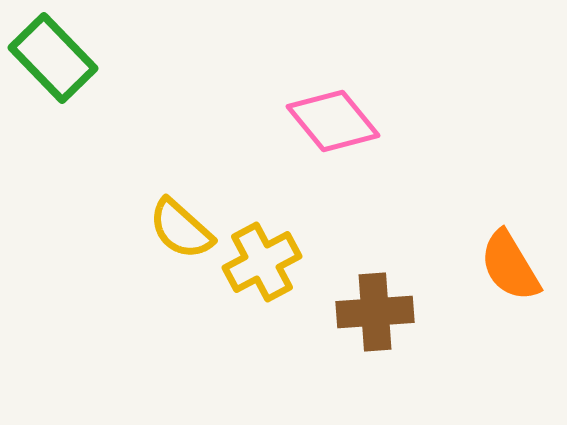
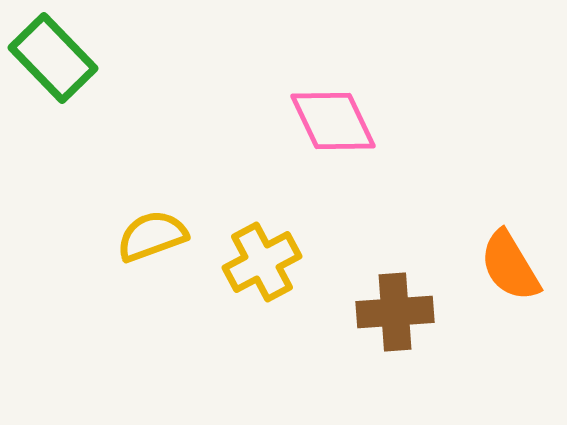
pink diamond: rotated 14 degrees clockwise
yellow semicircle: moved 29 px left, 7 px down; rotated 118 degrees clockwise
brown cross: moved 20 px right
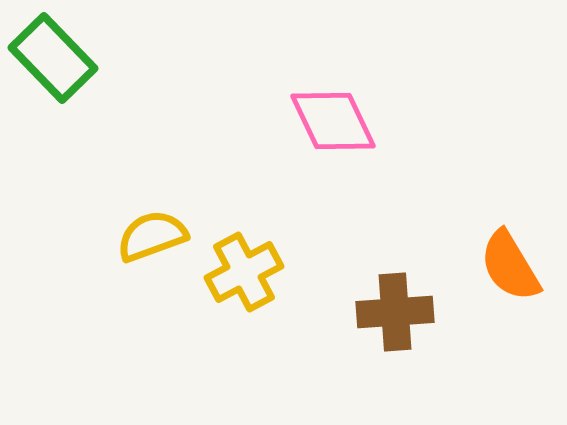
yellow cross: moved 18 px left, 10 px down
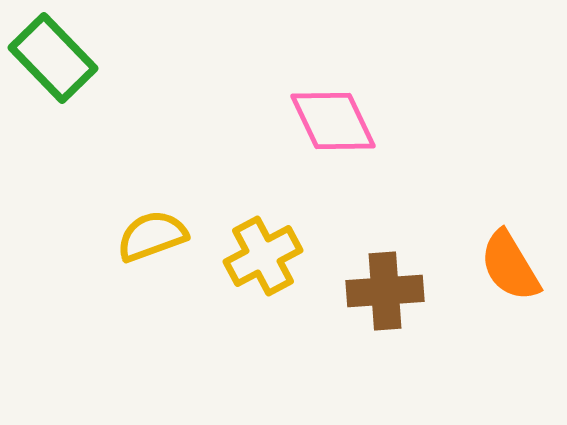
yellow cross: moved 19 px right, 16 px up
brown cross: moved 10 px left, 21 px up
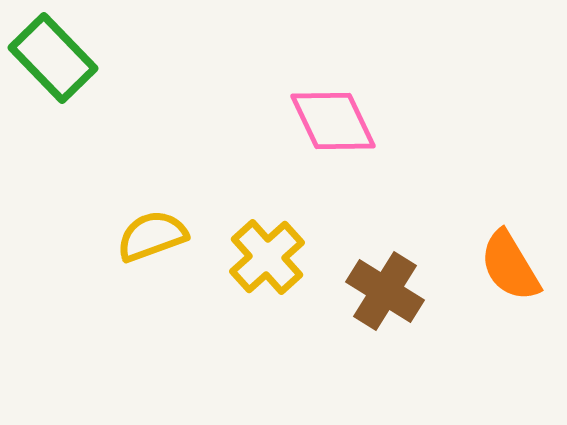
yellow cross: moved 4 px right, 1 px down; rotated 14 degrees counterclockwise
brown cross: rotated 36 degrees clockwise
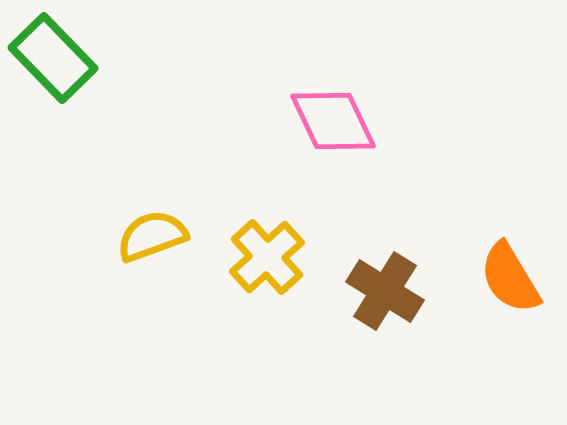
orange semicircle: moved 12 px down
